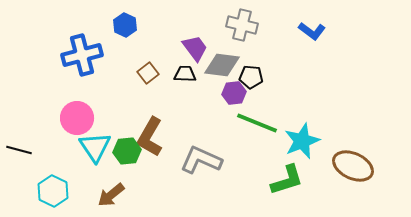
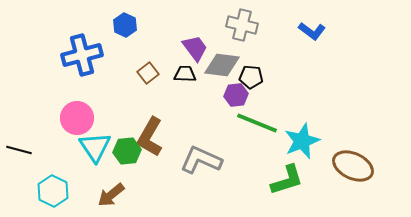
purple hexagon: moved 2 px right, 2 px down
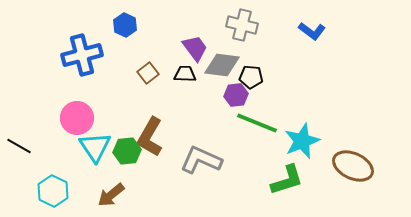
black line: moved 4 px up; rotated 15 degrees clockwise
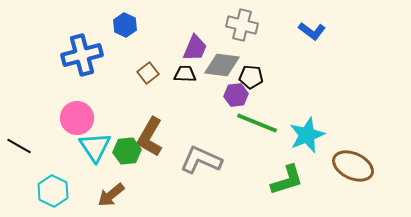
purple trapezoid: rotated 60 degrees clockwise
cyan star: moved 5 px right, 6 px up
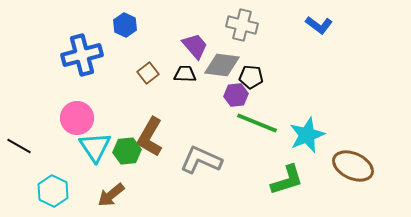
blue L-shape: moved 7 px right, 6 px up
purple trapezoid: moved 2 px up; rotated 64 degrees counterclockwise
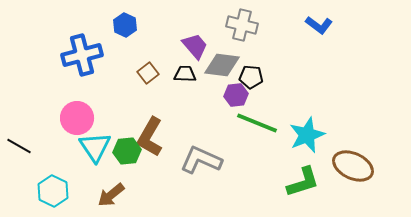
green L-shape: moved 16 px right, 2 px down
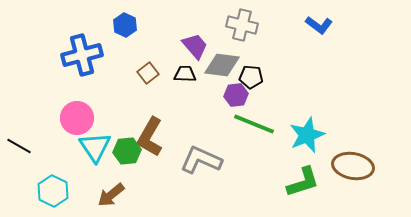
green line: moved 3 px left, 1 px down
brown ellipse: rotated 15 degrees counterclockwise
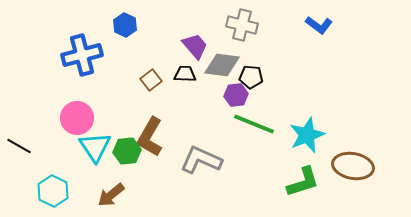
brown square: moved 3 px right, 7 px down
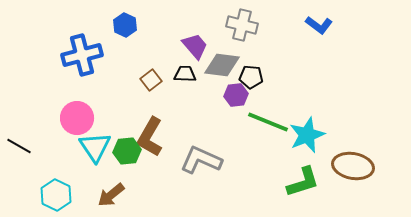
green line: moved 14 px right, 2 px up
cyan hexagon: moved 3 px right, 4 px down
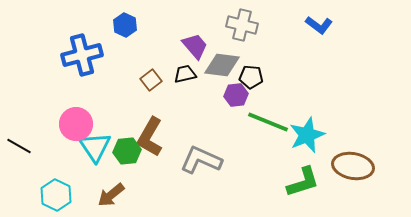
black trapezoid: rotated 15 degrees counterclockwise
pink circle: moved 1 px left, 6 px down
